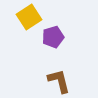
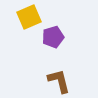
yellow square: rotated 10 degrees clockwise
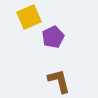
purple pentagon: rotated 10 degrees counterclockwise
